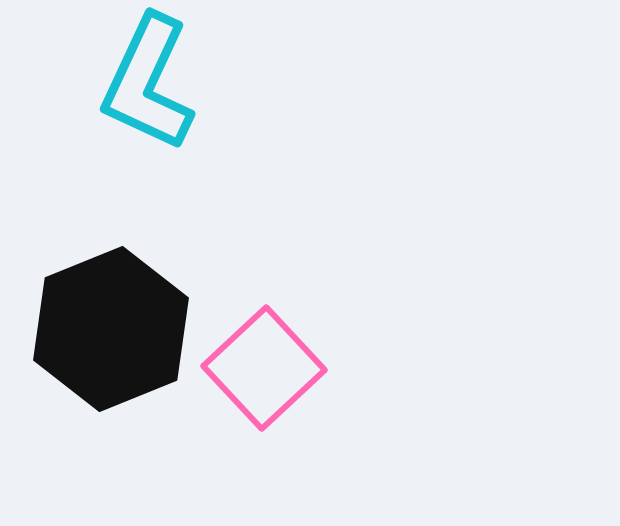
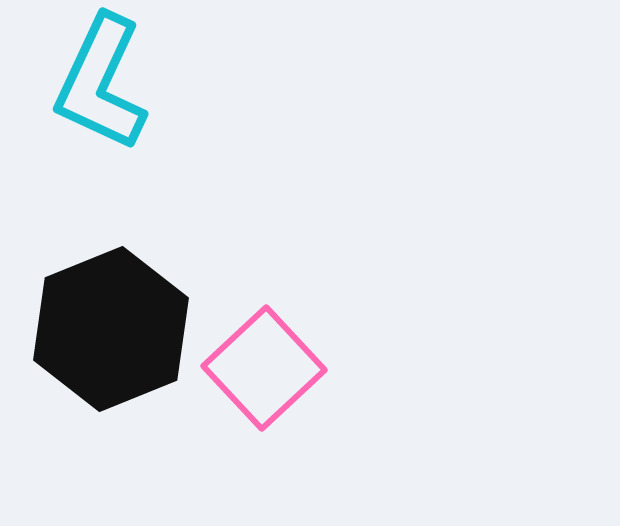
cyan L-shape: moved 47 px left
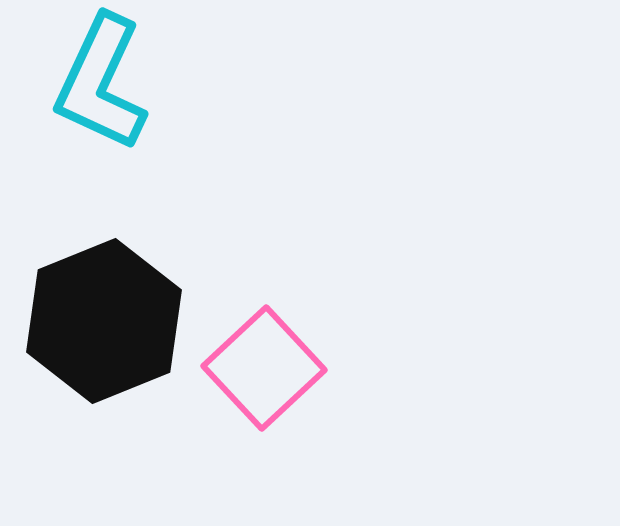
black hexagon: moved 7 px left, 8 px up
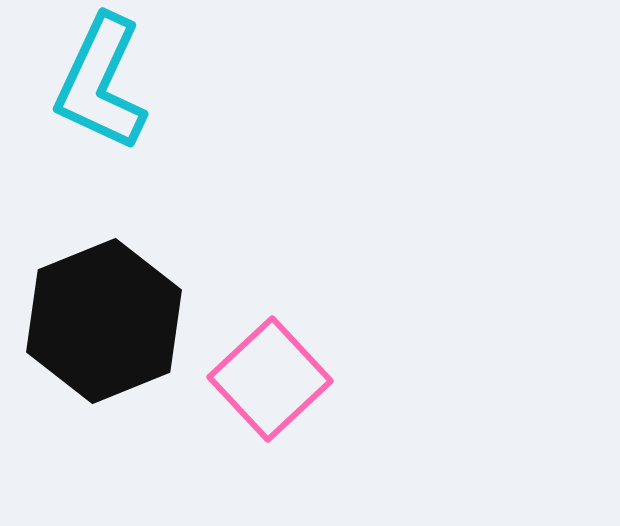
pink square: moved 6 px right, 11 px down
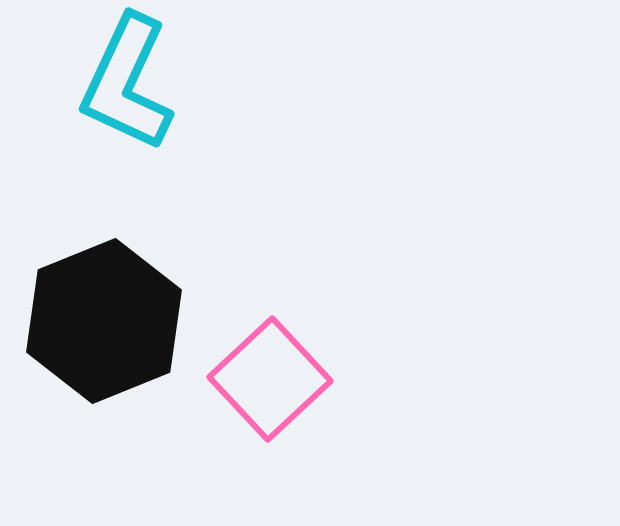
cyan L-shape: moved 26 px right
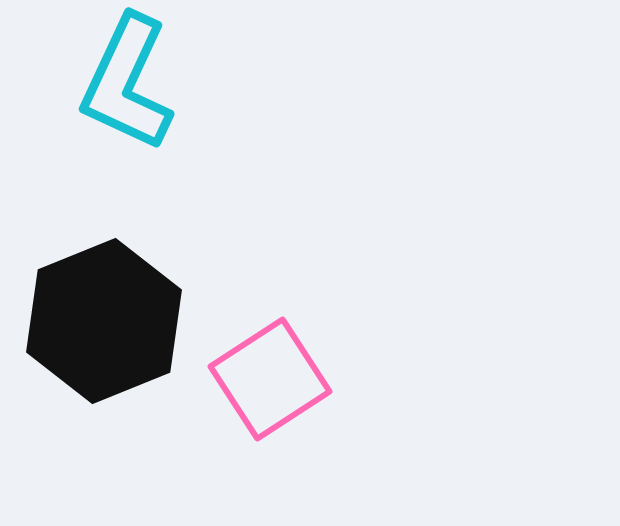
pink square: rotated 10 degrees clockwise
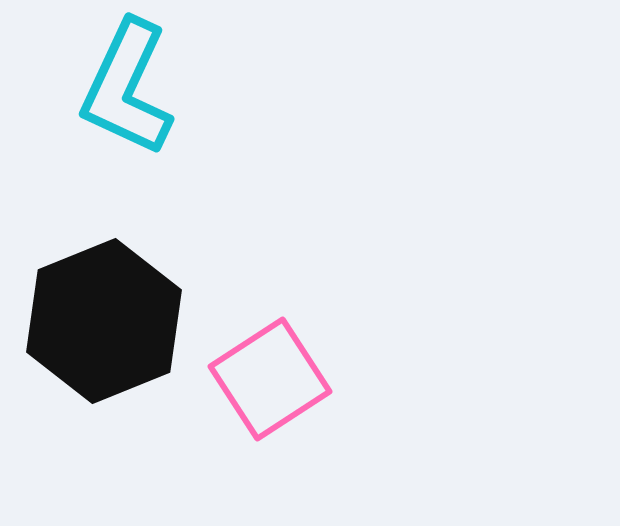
cyan L-shape: moved 5 px down
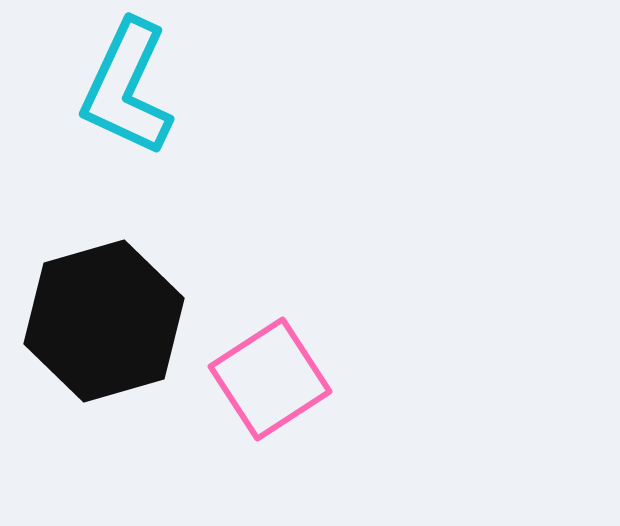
black hexagon: rotated 6 degrees clockwise
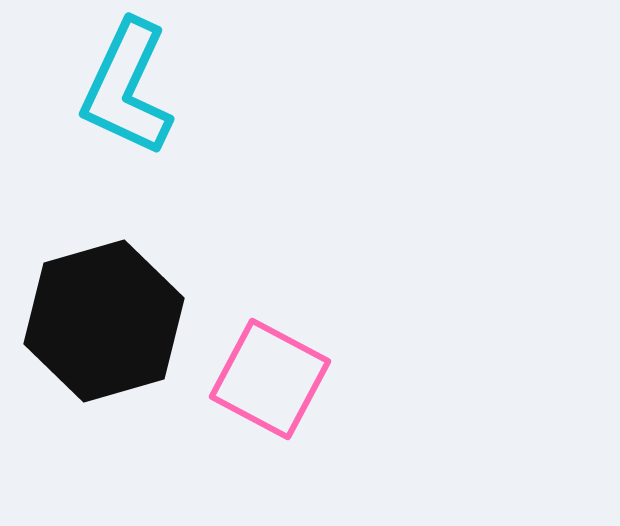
pink square: rotated 29 degrees counterclockwise
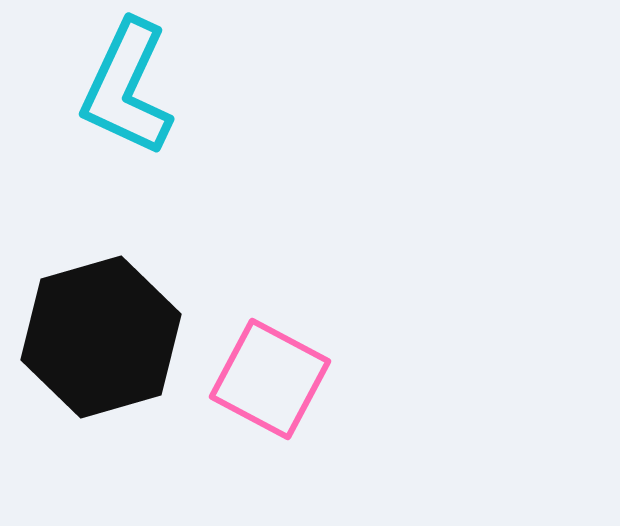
black hexagon: moved 3 px left, 16 px down
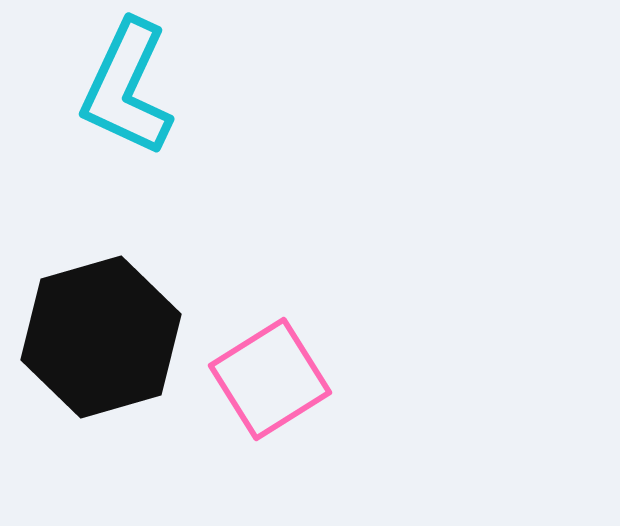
pink square: rotated 30 degrees clockwise
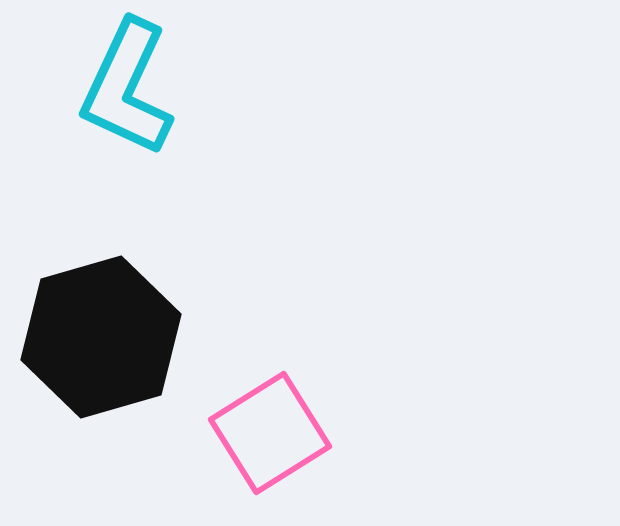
pink square: moved 54 px down
